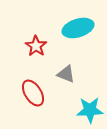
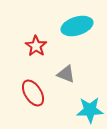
cyan ellipse: moved 1 px left, 2 px up
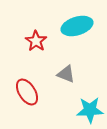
red star: moved 5 px up
red ellipse: moved 6 px left, 1 px up
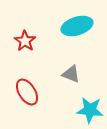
red star: moved 11 px left
gray triangle: moved 5 px right
cyan star: rotated 8 degrees clockwise
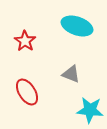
cyan ellipse: rotated 36 degrees clockwise
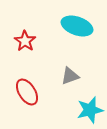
gray triangle: moved 1 px left, 2 px down; rotated 42 degrees counterclockwise
cyan star: rotated 20 degrees counterclockwise
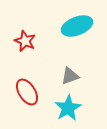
cyan ellipse: rotated 40 degrees counterclockwise
red star: rotated 10 degrees counterclockwise
cyan star: moved 22 px left, 2 px up; rotated 16 degrees counterclockwise
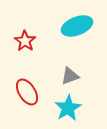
red star: rotated 10 degrees clockwise
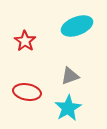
red ellipse: rotated 48 degrees counterclockwise
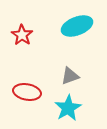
red star: moved 3 px left, 6 px up
